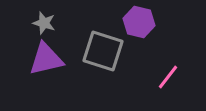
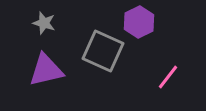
purple hexagon: rotated 20 degrees clockwise
gray square: rotated 6 degrees clockwise
purple triangle: moved 11 px down
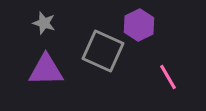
purple hexagon: moved 3 px down
purple triangle: rotated 12 degrees clockwise
pink line: rotated 68 degrees counterclockwise
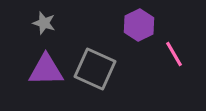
gray square: moved 8 px left, 18 px down
pink line: moved 6 px right, 23 px up
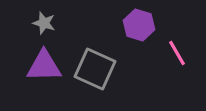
purple hexagon: rotated 16 degrees counterclockwise
pink line: moved 3 px right, 1 px up
purple triangle: moved 2 px left, 4 px up
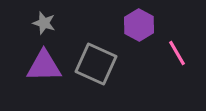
purple hexagon: rotated 12 degrees clockwise
gray square: moved 1 px right, 5 px up
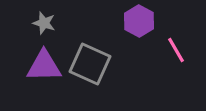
purple hexagon: moved 4 px up
pink line: moved 1 px left, 3 px up
gray square: moved 6 px left
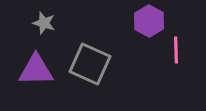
purple hexagon: moved 10 px right
pink line: rotated 28 degrees clockwise
purple triangle: moved 8 px left, 4 px down
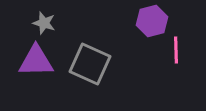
purple hexagon: moved 3 px right; rotated 16 degrees clockwise
purple triangle: moved 9 px up
